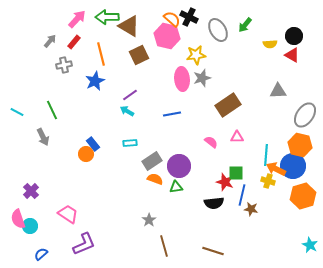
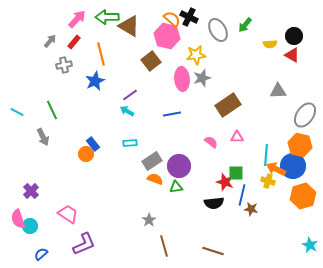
brown square at (139, 55): moved 12 px right, 6 px down; rotated 12 degrees counterclockwise
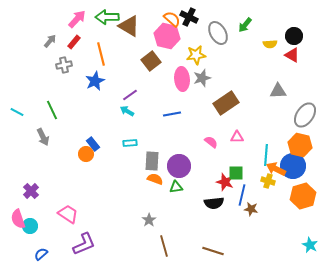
gray ellipse at (218, 30): moved 3 px down
brown rectangle at (228, 105): moved 2 px left, 2 px up
gray rectangle at (152, 161): rotated 54 degrees counterclockwise
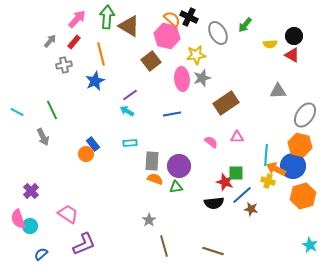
green arrow at (107, 17): rotated 95 degrees clockwise
blue line at (242, 195): rotated 35 degrees clockwise
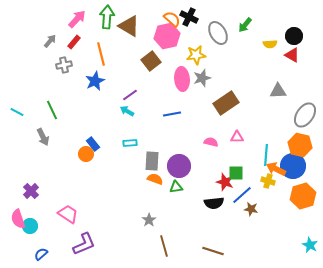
pink hexagon at (167, 36): rotated 25 degrees counterclockwise
pink semicircle at (211, 142): rotated 24 degrees counterclockwise
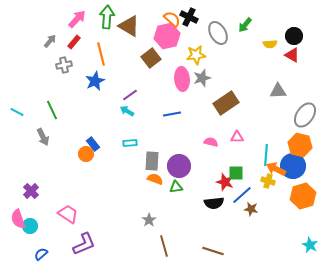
brown square at (151, 61): moved 3 px up
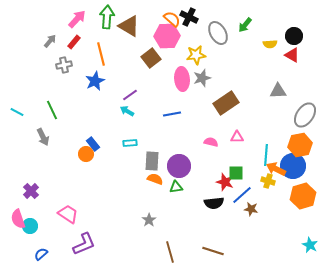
pink hexagon at (167, 36): rotated 10 degrees clockwise
orange hexagon at (300, 145): rotated 25 degrees counterclockwise
brown line at (164, 246): moved 6 px right, 6 px down
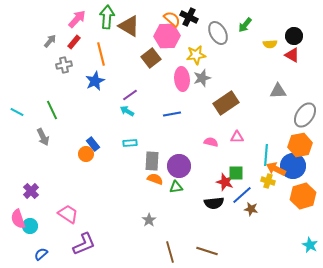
brown line at (213, 251): moved 6 px left
